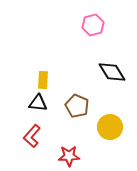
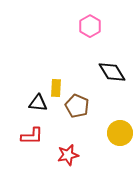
pink hexagon: moved 3 px left, 1 px down; rotated 15 degrees counterclockwise
yellow rectangle: moved 13 px right, 8 px down
yellow circle: moved 10 px right, 6 px down
red L-shape: rotated 130 degrees counterclockwise
red star: moved 1 px left, 1 px up; rotated 10 degrees counterclockwise
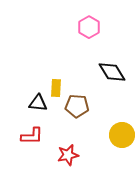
pink hexagon: moved 1 px left, 1 px down
brown pentagon: rotated 20 degrees counterclockwise
yellow circle: moved 2 px right, 2 px down
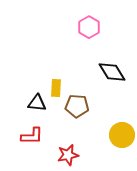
black triangle: moved 1 px left
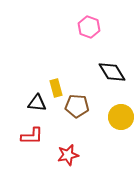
pink hexagon: rotated 10 degrees counterclockwise
yellow rectangle: rotated 18 degrees counterclockwise
yellow circle: moved 1 px left, 18 px up
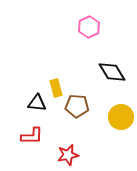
pink hexagon: rotated 15 degrees clockwise
